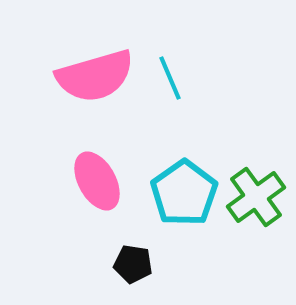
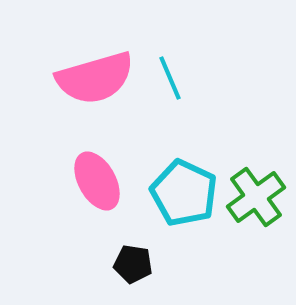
pink semicircle: moved 2 px down
cyan pentagon: rotated 12 degrees counterclockwise
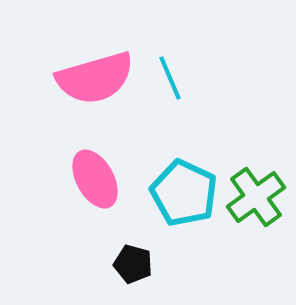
pink ellipse: moved 2 px left, 2 px up
black pentagon: rotated 6 degrees clockwise
